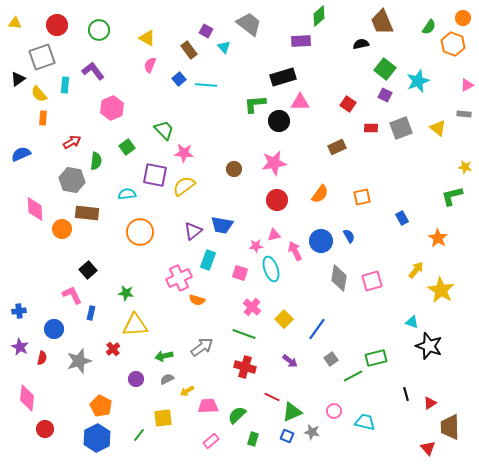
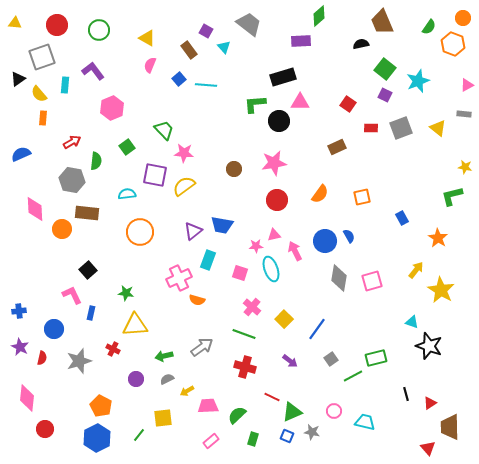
blue circle at (321, 241): moved 4 px right
red cross at (113, 349): rotated 24 degrees counterclockwise
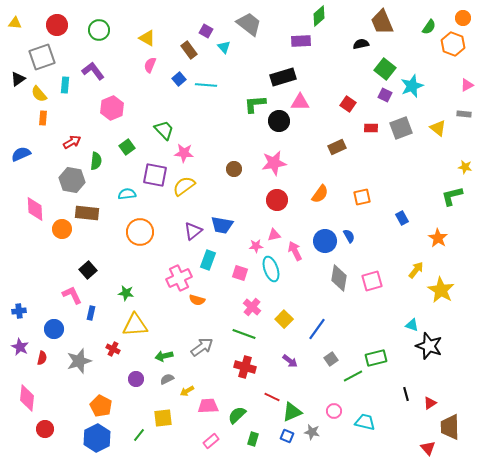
cyan star at (418, 81): moved 6 px left, 5 px down
cyan triangle at (412, 322): moved 3 px down
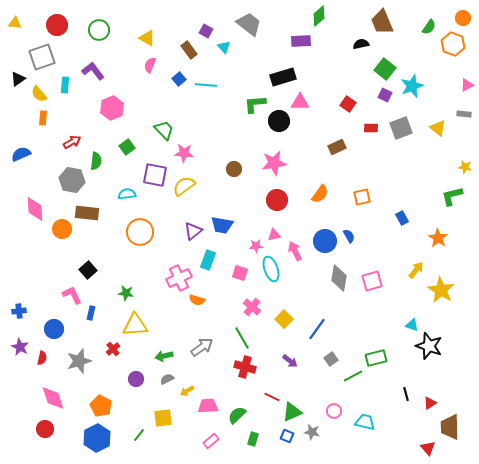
green line at (244, 334): moved 2 px left, 4 px down; rotated 40 degrees clockwise
red cross at (113, 349): rotated 24 degrees clockwise
pink diamond at (27, 398): moved 26 px right; rotated 24 degrees counterclockwise
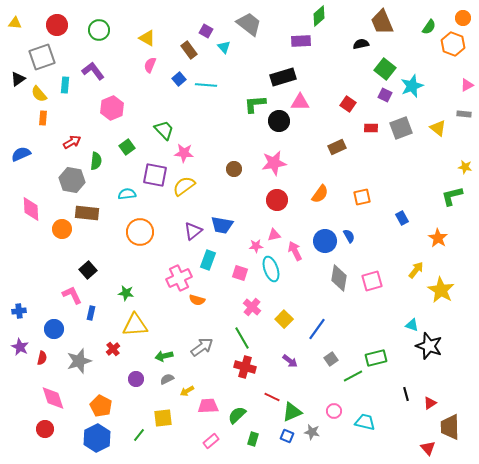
pink diamond at (35, 209): moved 4 px left
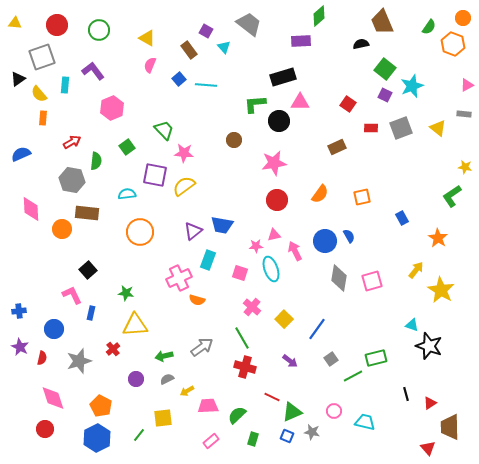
brown circle at (234, 169): moved 29 px up
green L-shape at (452, 196): rotated 20 degrees counterclockwise
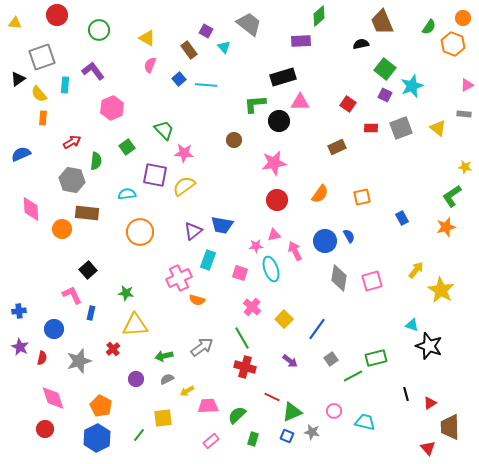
red circle at (57, 25): moved 10 px up
orange star at (438, 238): moved 8 px right, 11 px up; rotated 24 degrees clockwise
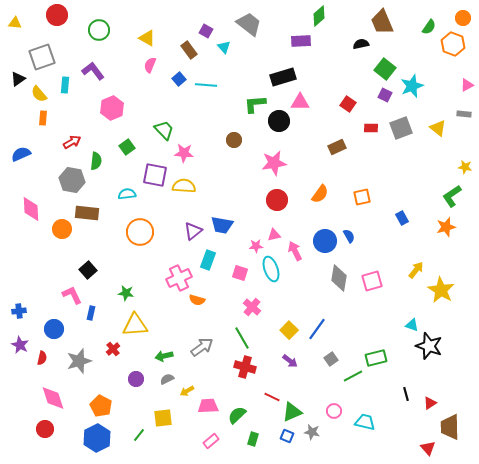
yellow semicircle at (184, 186): rotated 40 degrees clockwise
yellow square at (284, 319): moved 5 px right, 11 px down
purple star at (20, 347): moved 2 px up
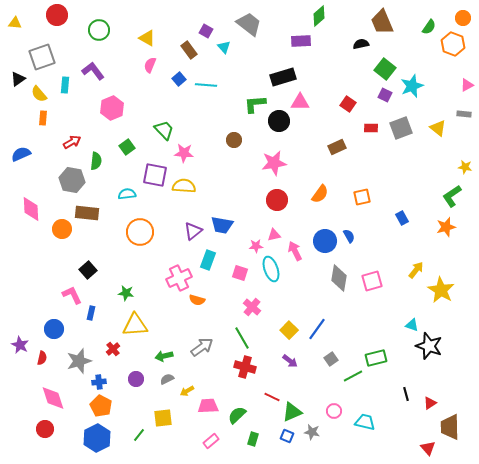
blue cross at (19, 311): moved 80 px right, 71 px down
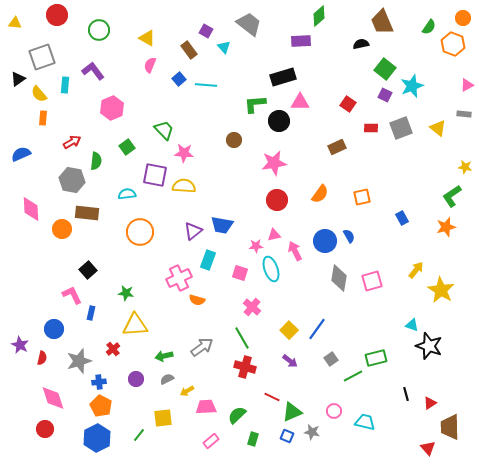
pink trapezoid at (208, 406): moved 2 px left, 1 px down
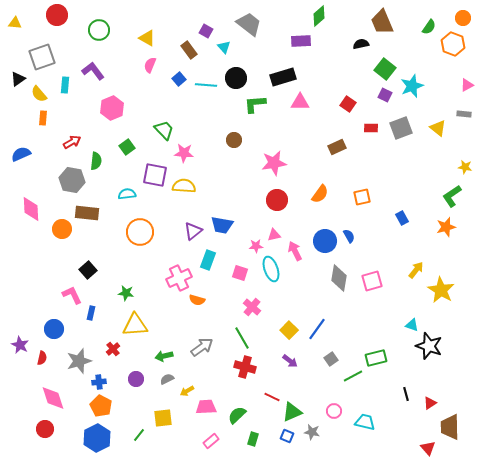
black circle at (279, 121): moved 43 px left, 43 px up
